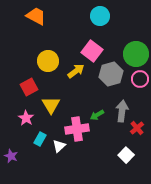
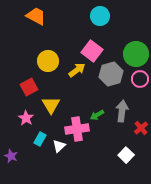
yellow arrow: moved 1 px right, 1 px up
red cross: moved 4 px right
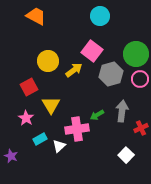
yellow arrow: moved 3 px left
red cross: rotated 16 degrees clockwise
cyan rectangle: rotated 32 degrees clockwise
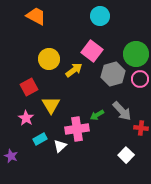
yellow circle: moved 1 px right, 2 px up
gray hexagon: moved 2 px right
gray arrow: rotated 130 degrees clockwise
red cross: rotated 32 degrees clockwise
white triangle: moved 1 px right
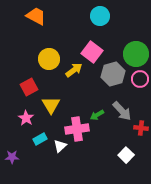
pink square: moved 1 px down
purple star: moved 1 px right, 1 px down; rotated 24 degrees counterclockwise
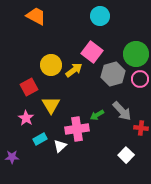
yellow circle: moved 2 px right, 6 px down
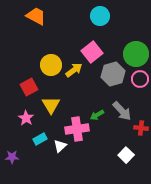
pink square: rotated 15 degrees clockwise
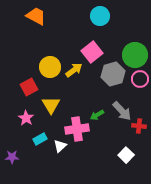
green circle: moved 1 px left, 1 px down
yellow circle: moved 1 px left, 2 px down
red cross: moved 2 px left, 2 px up
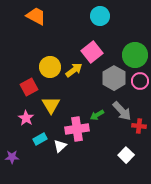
gray hexagon: moved 1 px right, 4 px down; rotated 15 degrees counterclockwise
pink circle: moved 2 px down
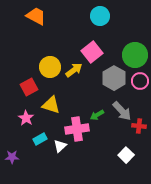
yellow triangle: rotated 42 degrees counterclockwise
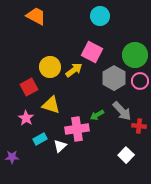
pink square: rotated 25 degrees counterclockwise
